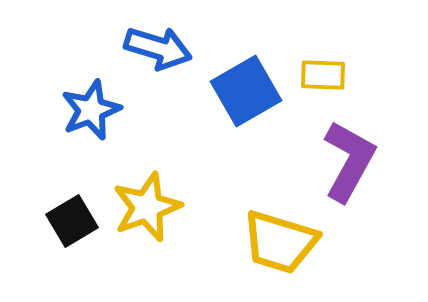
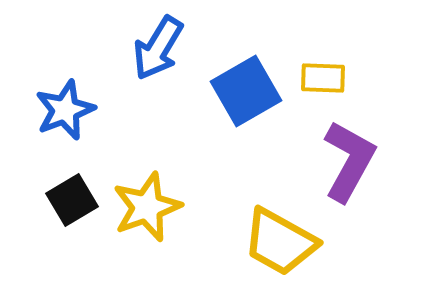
blue arrow: rotated 104 degrees clockwise
yellow rectangle: moved 3 px down
blue star: moved 26 px left
black square: moved 21 px up
yellow trapezoid: rotated 12 degrees clockwise
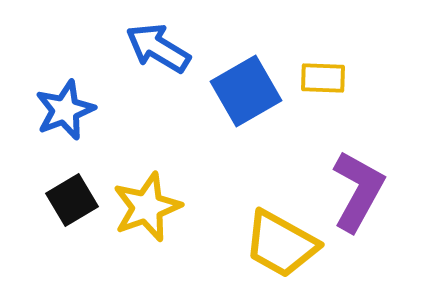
blue arrow: rotated 90 degrees clockwise
purple L-shape: moved 9 px right, 30 px down
yellow trapezoid: moved 1 px right, 2 px down
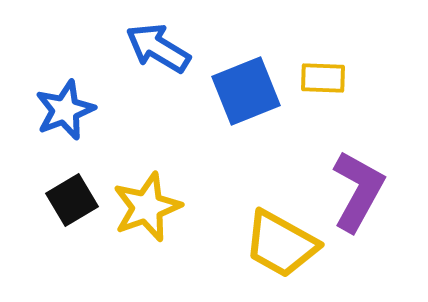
blue square: rotated 8 degrees clockwise
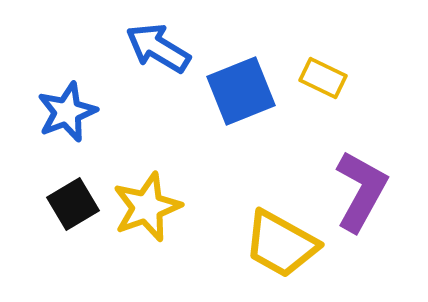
yellow rectangle: rotated 24 degrees clockwise
blue square: moved 5 px left
blue star: moved 2 px right, 2 px down
purple L-shape: moved 3 px right
black square: moved 1 px right, 4 px down
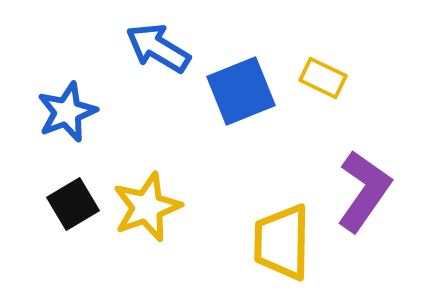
purple L-shape: moved 3 px right; rotated 6 degrees clockwise
yellow trapezoid: moved 1 px right, 2 px up; rotated 62 degrees clockwise
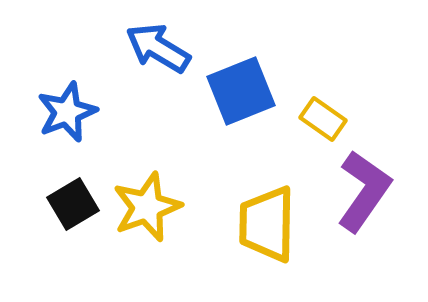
yellow rectangle: moved 41 px down; rotated 9 degrees clockwise
yellow trapezoid: moved 15 px left, 18 px up
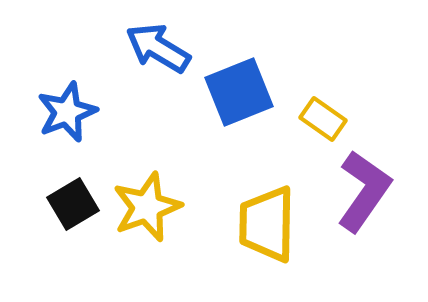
blue square: moved 2 px left, 1 px down
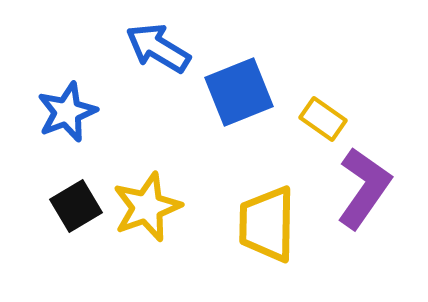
purple L-shape: moved 3 px up
black square: moved 3 px right, 2 px down
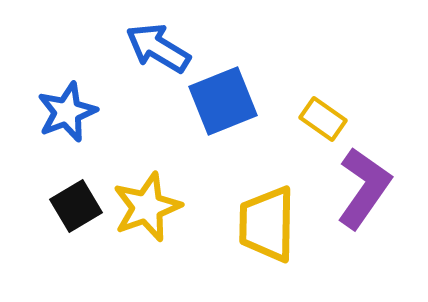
blue square: moved 16 px left, 9 px down
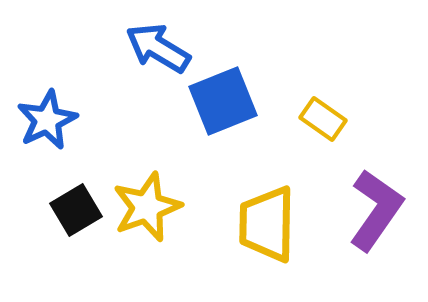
blue star: moved 20 px left, 8 px down; rotated 4 degrees counterclockwise
purple L-shape: moved 12 px right, 22 px down
black square: moved 4 px down
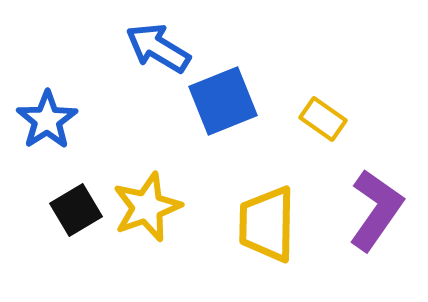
blue star: rotated 8 degrees counterclockwise
